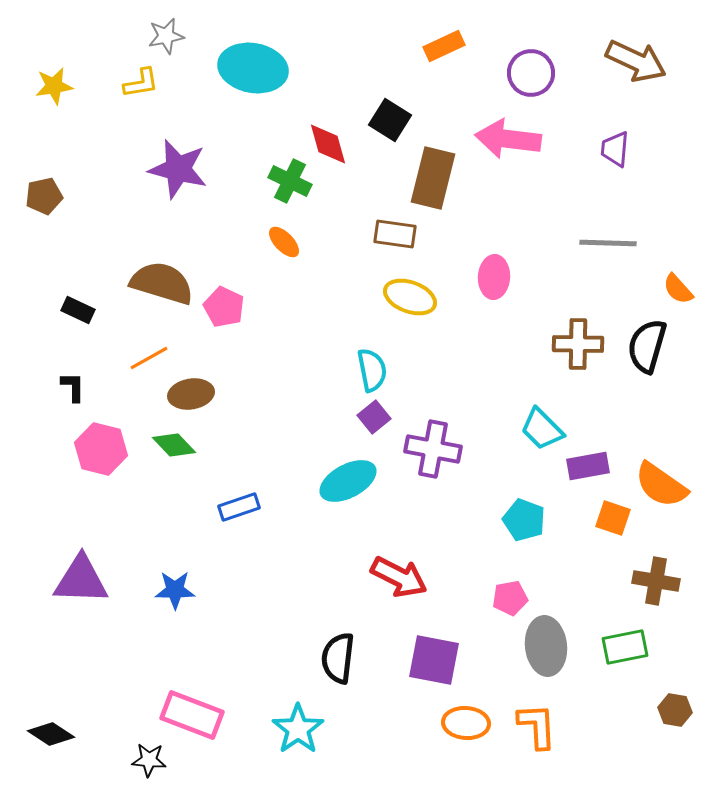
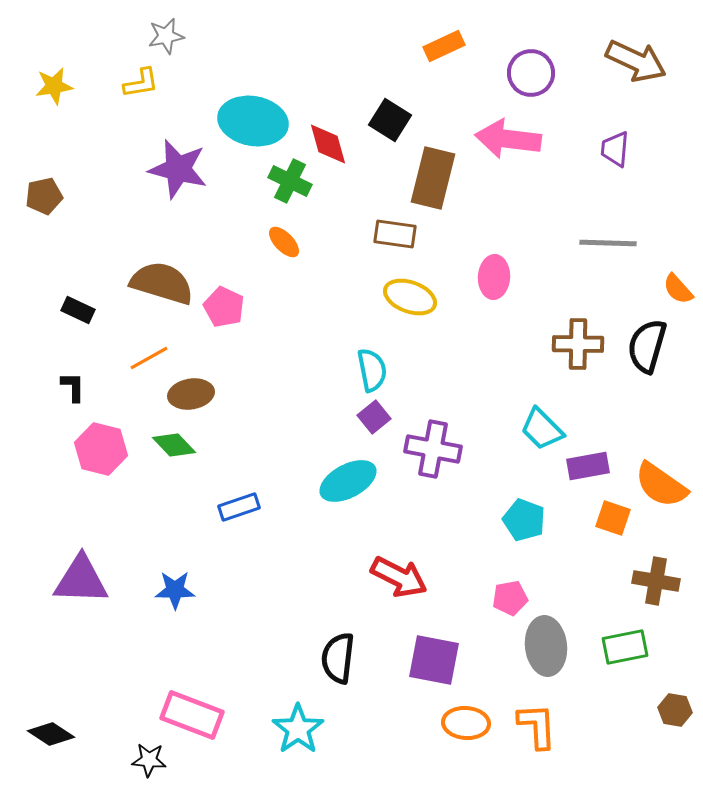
cyan ellipse at (253, 68): moved 53 px down
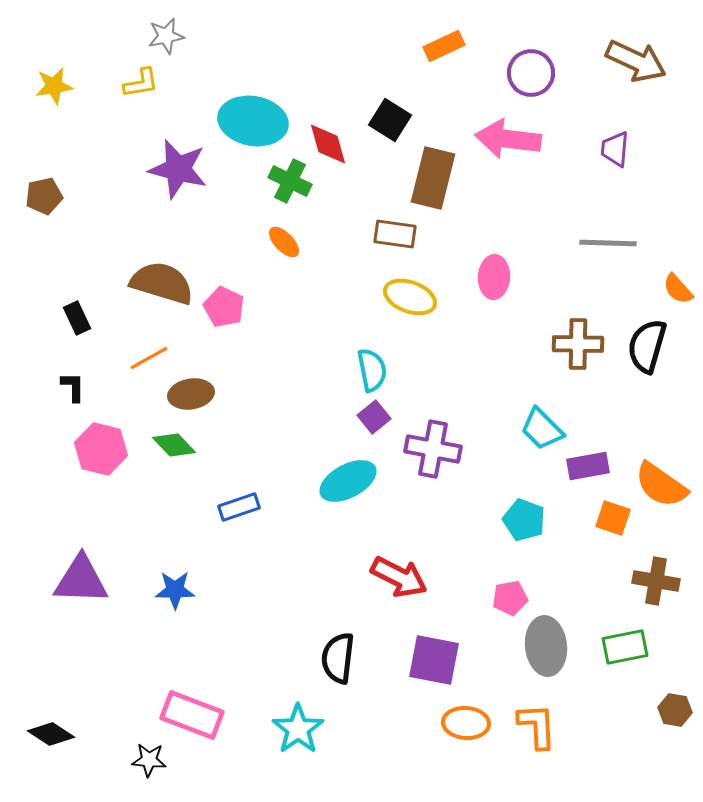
black rectangle at (78, 310): moved 1 px left, 8 px down; rotated 40 degrees clockwise
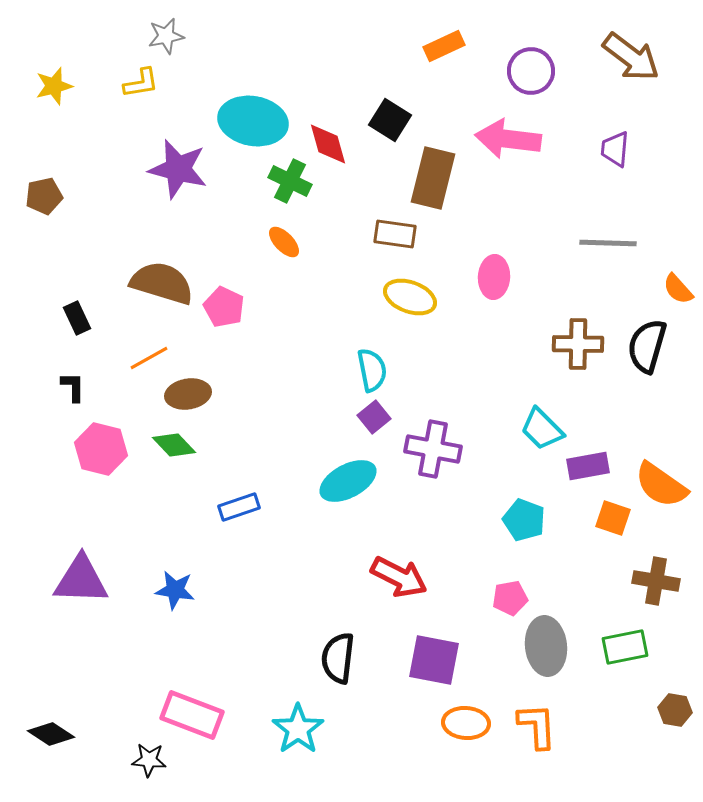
brown arrow at (636, 61): moved 5 px left, 4 px up; rotated 12 degrees clockwise
purple circle at (531, 73): moved 2 px up
yellow star at (54, 86): rotated 6 degrees counterclockwise
brown ellipse at (191, 394): moved 3 px left
blue star at (175, 590): rotated 9 degrees clockwise
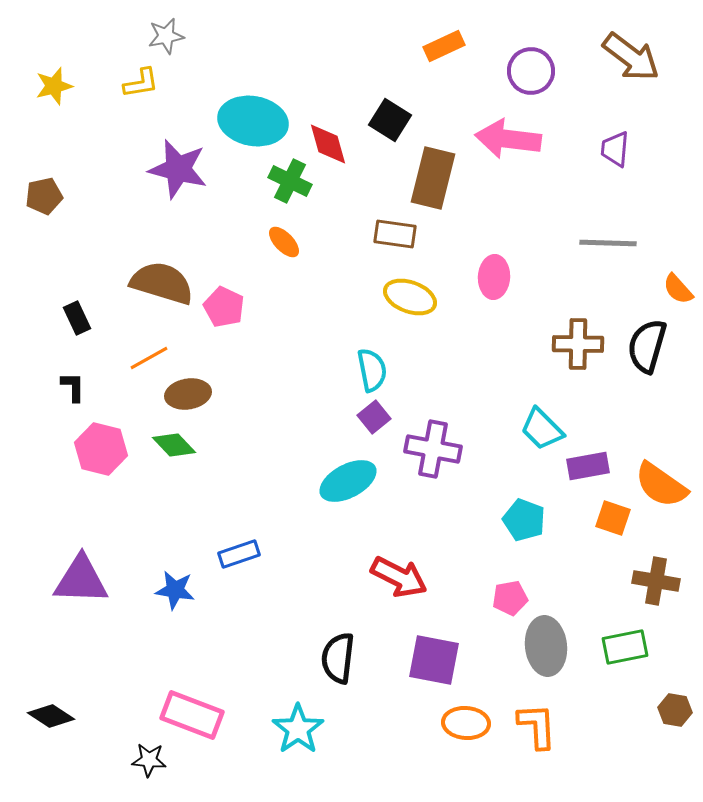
blue rectangle at (239, 507): moved 47 px down
black diamond at (51, 734): moved 18 px up
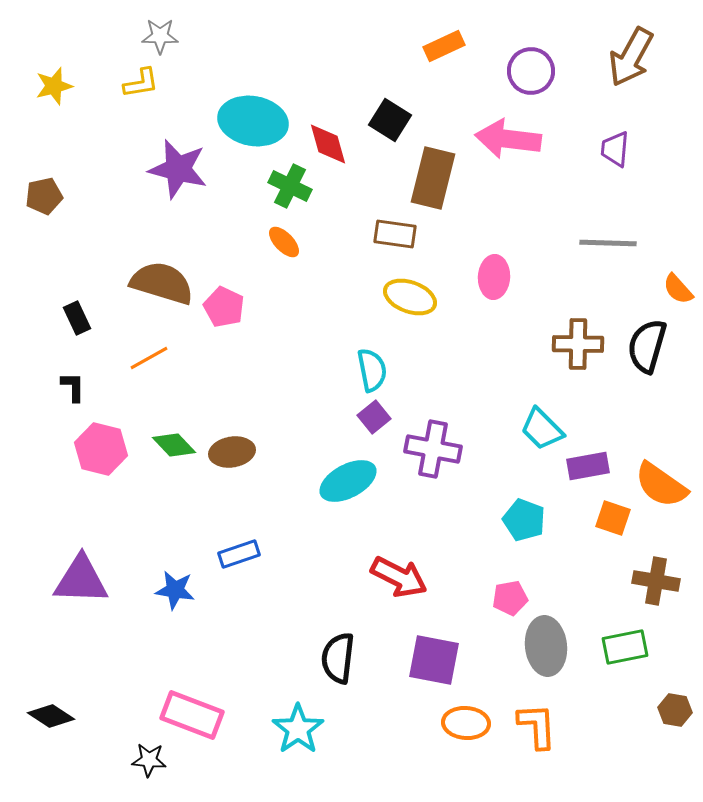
gray star at (166, 36): moved 6 px left; rotated 12 degrees clockwise
brown arrow at (631, 57): rotated 82 degrees clockwise
green cross at (290, 181): moved 5 px down
brown ellipse at (188, 394): moved 44 px right, 58 px down
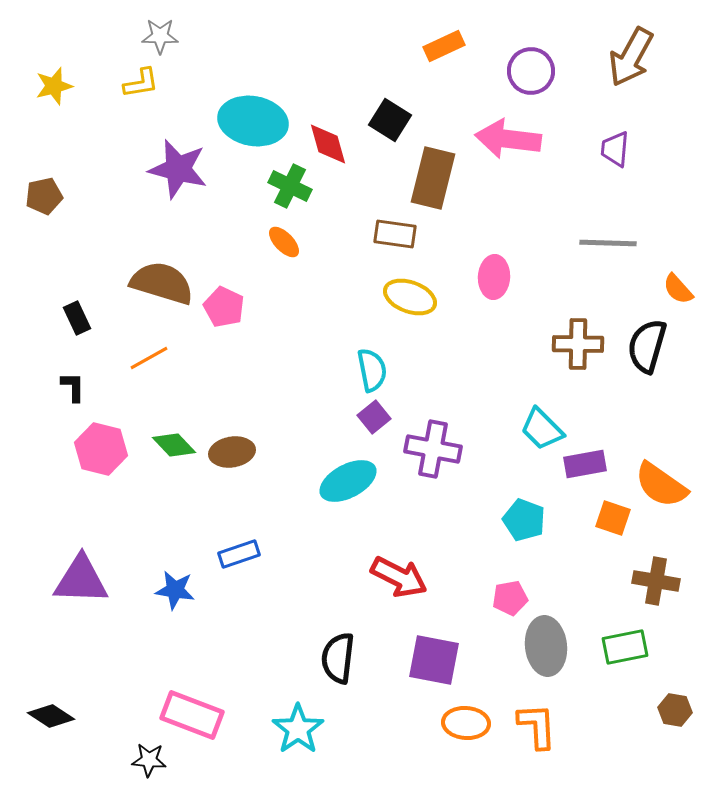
purple rectangle at (588, 466): moved 3 px left, 2 px up
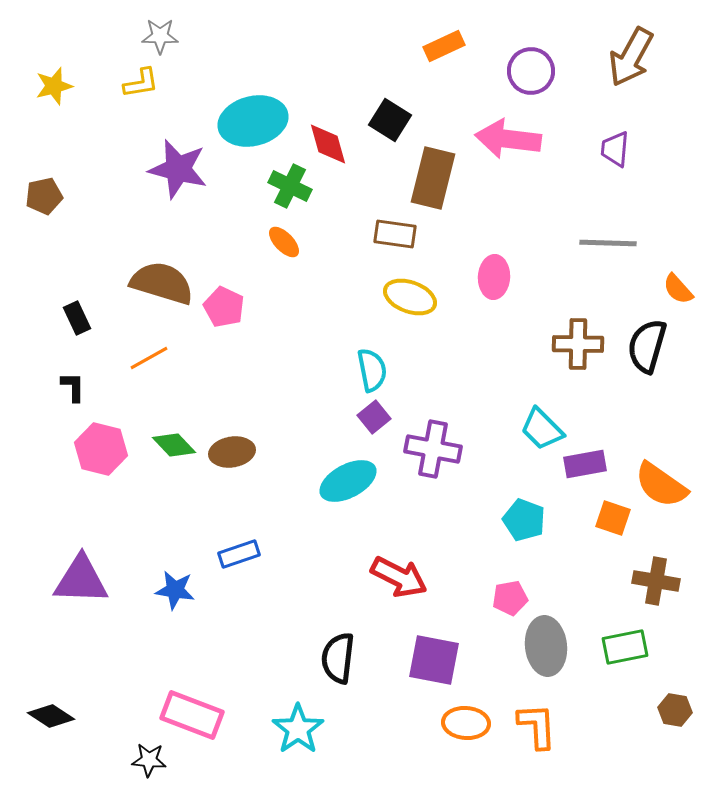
cyan ellipse at (253, 121): rotated 24 degrees counterclockwise
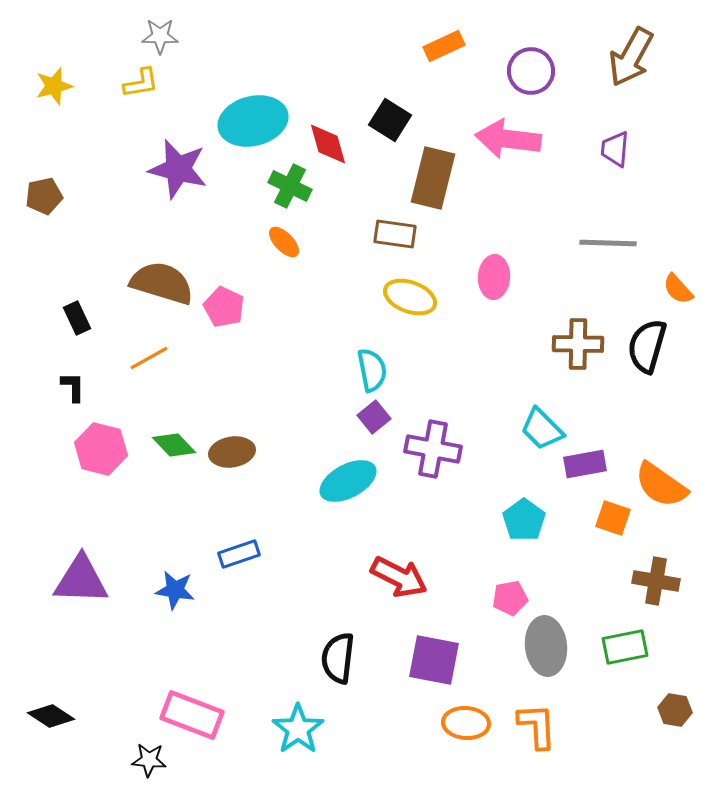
cyan pentagon at (524, 520): rotated 15 degrees clockwise
